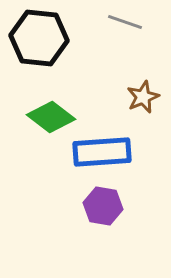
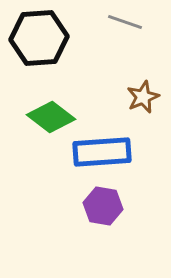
black hexagon: rotated 10 degrees counterclockwise
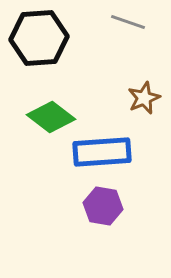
gray line: moved 3 px right
brown star: moved 1 px right, 1 px down
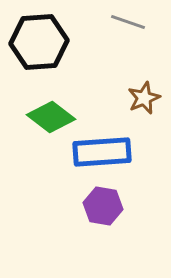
black hexagon: moved 4 px down
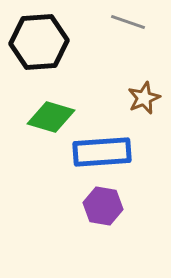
green diamond: rotated 21 degrees counterclockwise
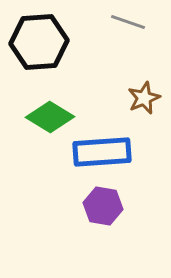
green diamond: moved 1 px left; rotated 15 degrees clockwise
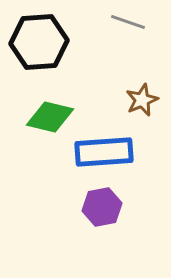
brown star: moved 2 px left, 2 px down
green diamond: rotated 18 degrees counterclockwise
blue rectangle: moved 2 px right
purple hexagon: moved 1 px left, 1 px down; rotated 21 degrees counterclockwise
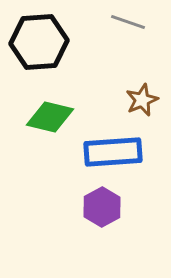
blue rectangle: moved 9 px right
purple hexagon: rotated 18 degrees counterclockwise
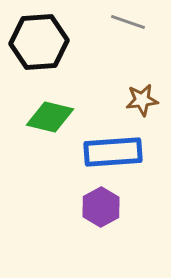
brown star: rotated 16 degrees clockwise
purple hexagon: moved 1 px left
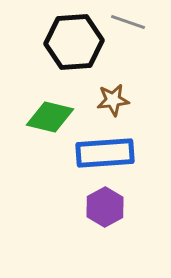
black hexagon: moved 35 px right
brown star: moved 29 px left
blue rectangle: moved 8 px left, 1 px down
purple hexagon: moved 4 px right
